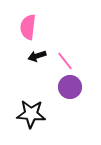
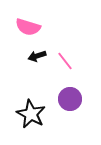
pink semicircle: rotated 80 degrees counterclockwise
purple circle: moved 12 px down
black star: rotated 24 degrees clockwise
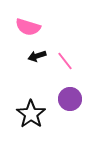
black star: rotated 8 degrees clockwise
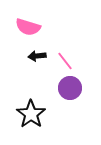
black arrow: rotated 12 degrees clockwise
purple circle: moved 11 px up
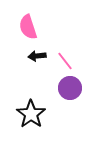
pink semicircle: rotated 55 degrees clockwise
